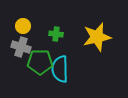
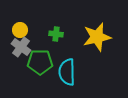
yellow circle: moved 3 px left, 4 px down
gray cross: rotated 18 degrees clockwise
cyan semicircle: moved 7 px right, 3 px down
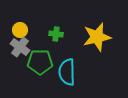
gray cross: moved 1 px left
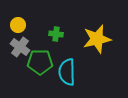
yellow circle: moved 2 px left, 5 px up
yellow star: moved 2 px down
